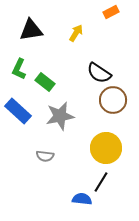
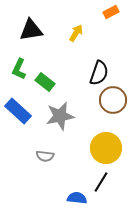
black semicircle: rotated 105 degrees counterclockwise
blue semicircle: moved 5 px left, 1 px up
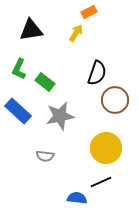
orange rectangle: moved 22 px left
black semicircle: moved 2 px left
brown circle: moved 2 px right
black line: rotated 35 degrees clockwise
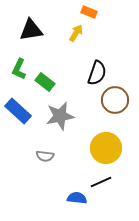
orange rectangle: rotated 49 degrees clockwise
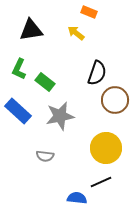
yellow arrow: rotated 84 degrees counterclockwise
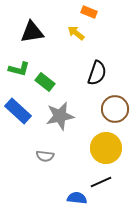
black triangle: moved 1 px right, 2 px down
green L-shape: rotated 100 degrees counterclockwise
brown circle: moved 9 px down
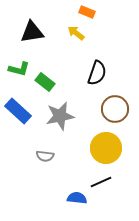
orange rectangle: moved 2 px left
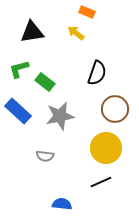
green L-shape: rotated 150 degrees clockwise
blue semicircle: moved 15 px left, 6 px down
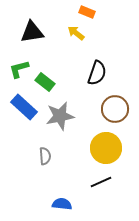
blue rectangle: moved 6 px right, 4 px up
gray semicircle: rotated 102 degrees counterclockwise
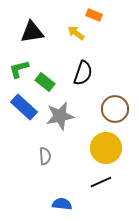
orange rectangle: moved 7 px right, 3 px down
black semicircle: moved 14 px left
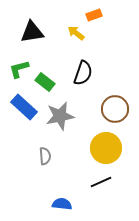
orange rectangle: rotated 42 degrees counterclockwise
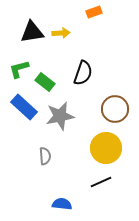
orange rectangle: moved 3 px up
yellow arrow: moved 15 px left; rotated 138 degrees clockwise
